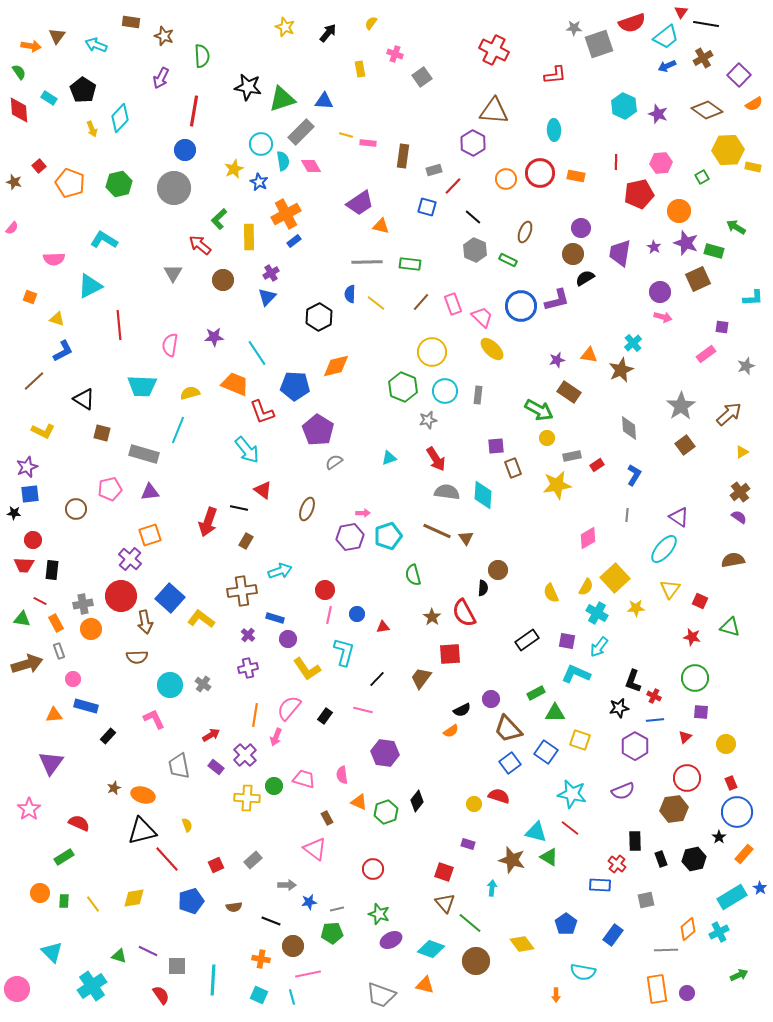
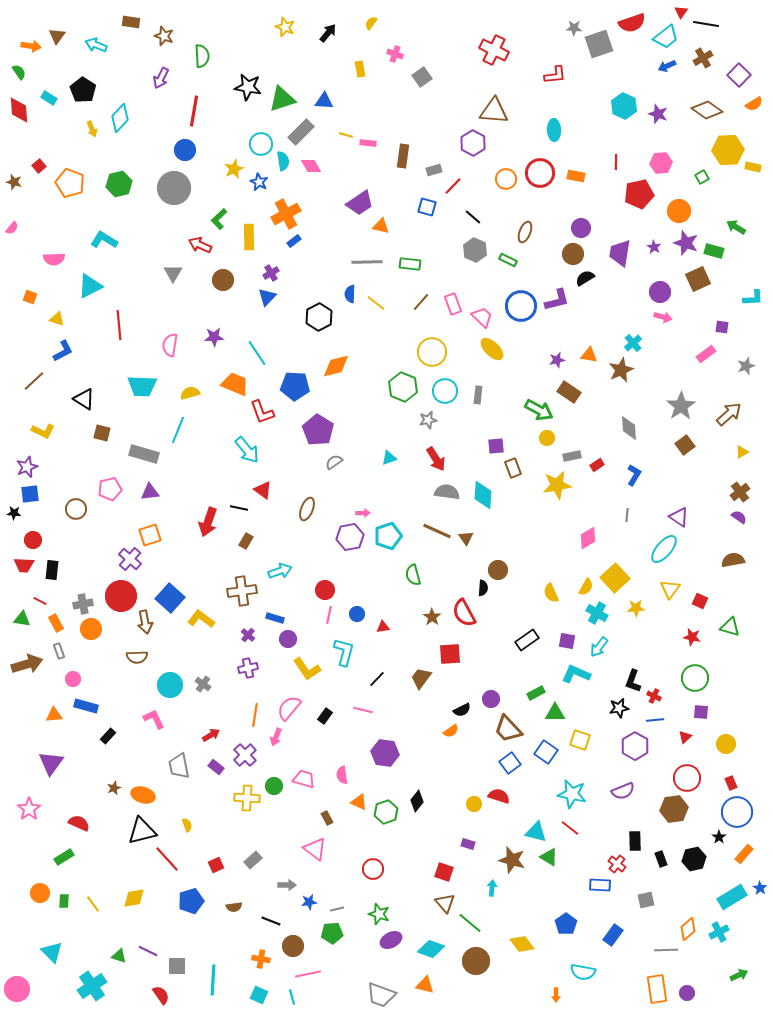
red arrow at (200, 245): rotated 15 degrees counterclockwise
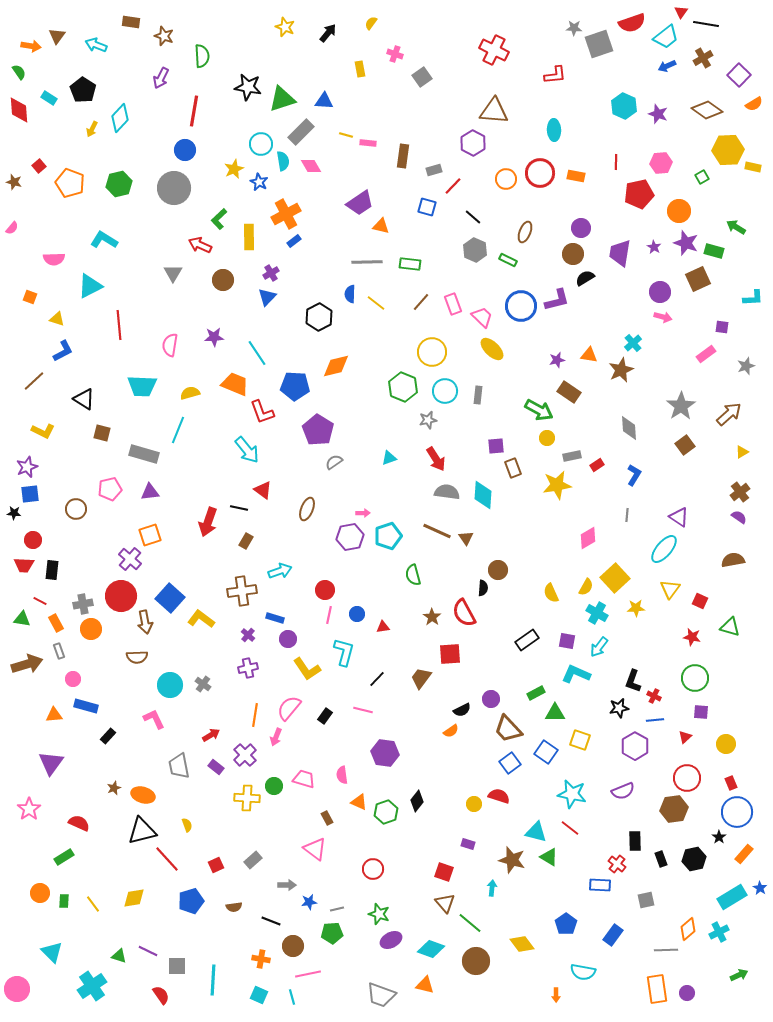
yellow arrow at (92, 129): rotated 49 degrees clockwise
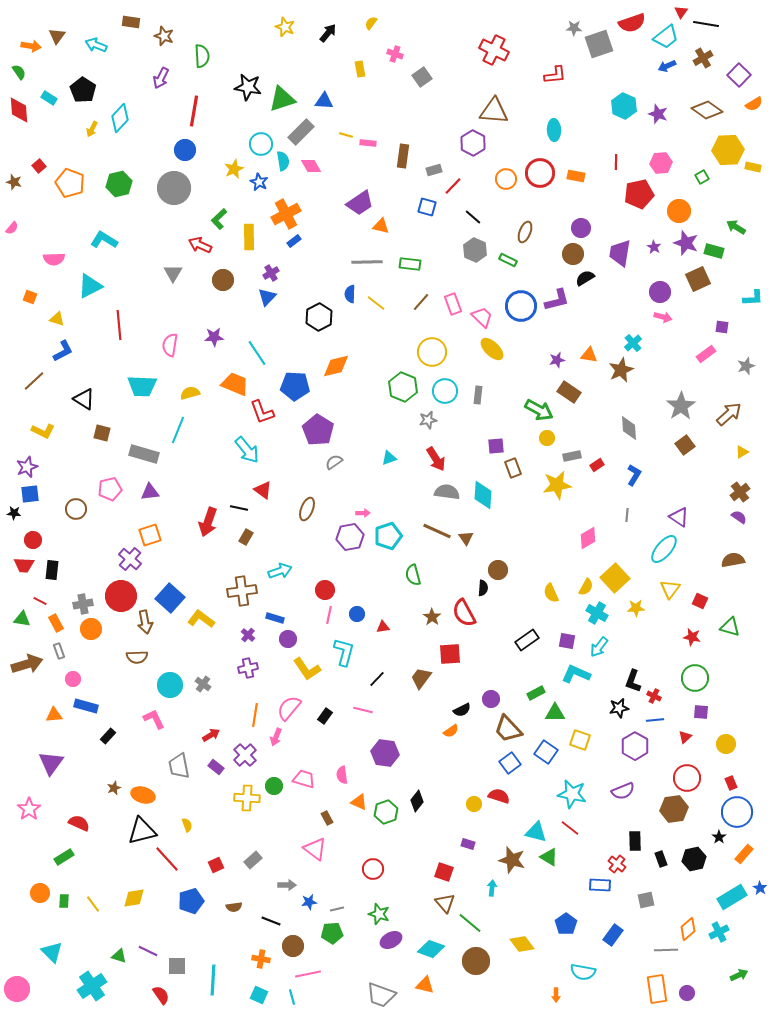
brown rectangle at (246, 541): moved 4 px up
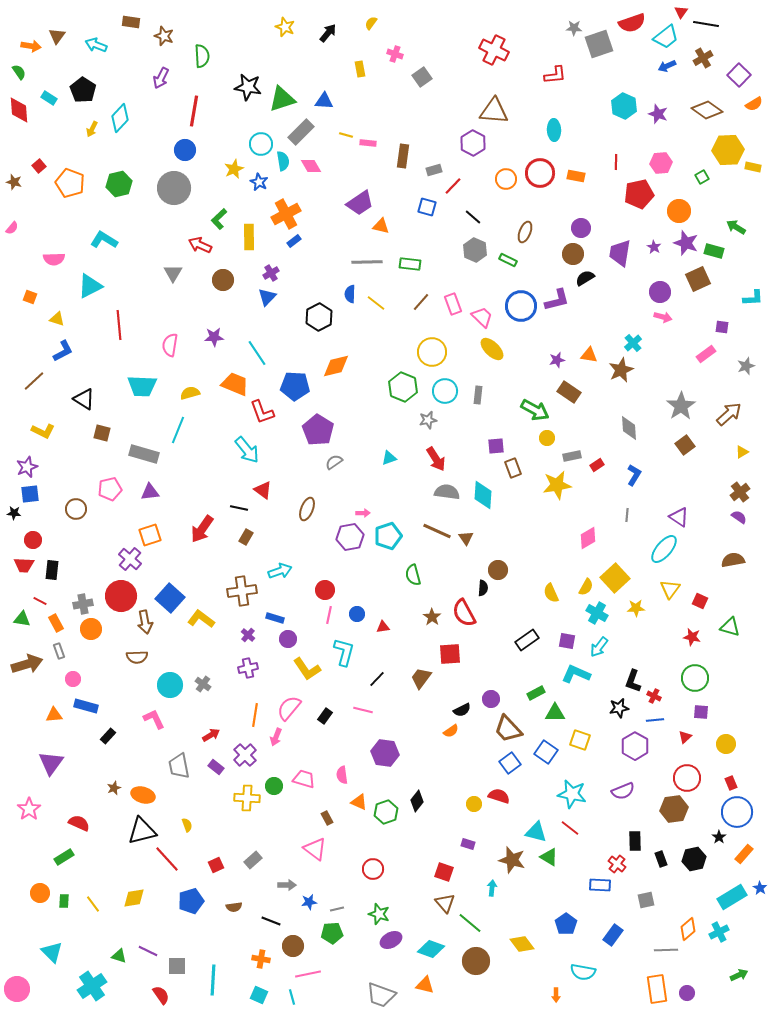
green arrow at (539, 410): moved 4 px left
red arrow at (208, 522): moved 6 px left, 7 px down; rotated 16 degrees clockwise
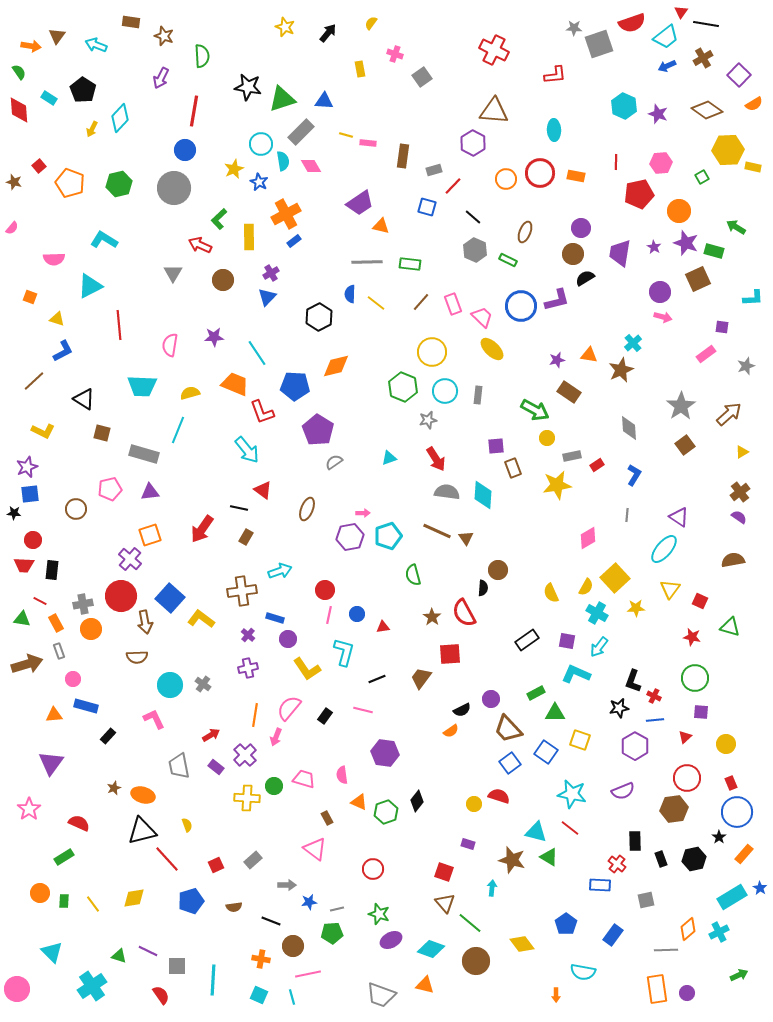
black line at (377, 679): rotated 24 degrees clockwise
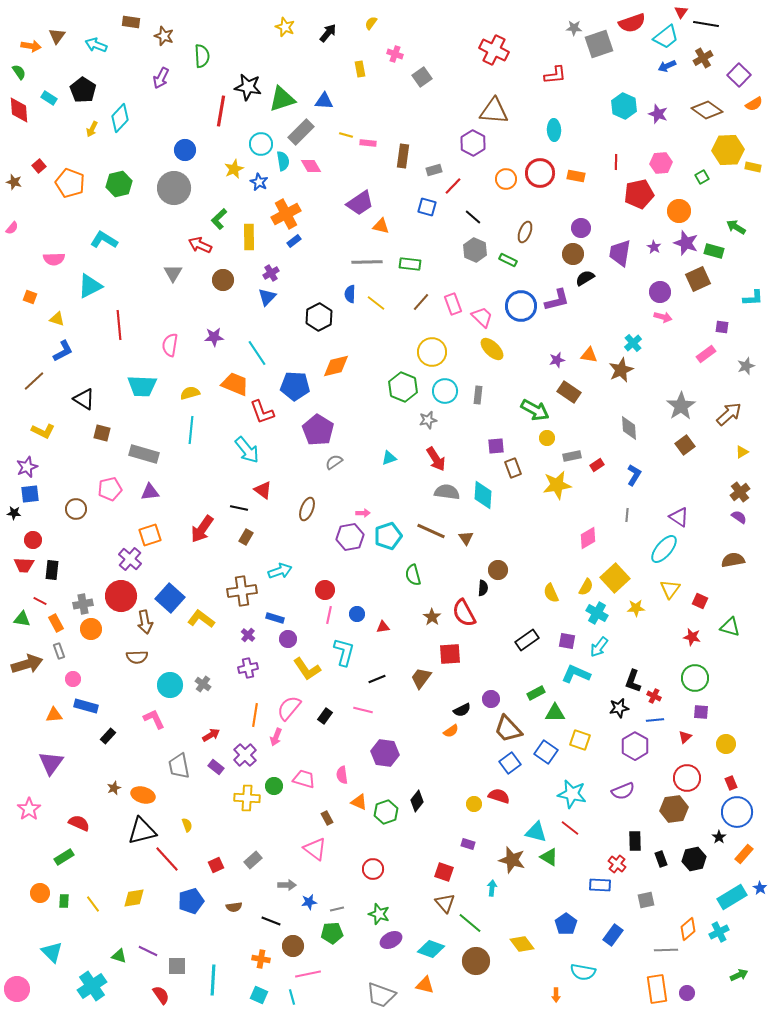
red line at (194, 111): moved 27 px right
cyan line at (178, 430): moved 13 px right; rotated 16 degrees counterclockwise
brown line at (437, 531): moved 6 px left
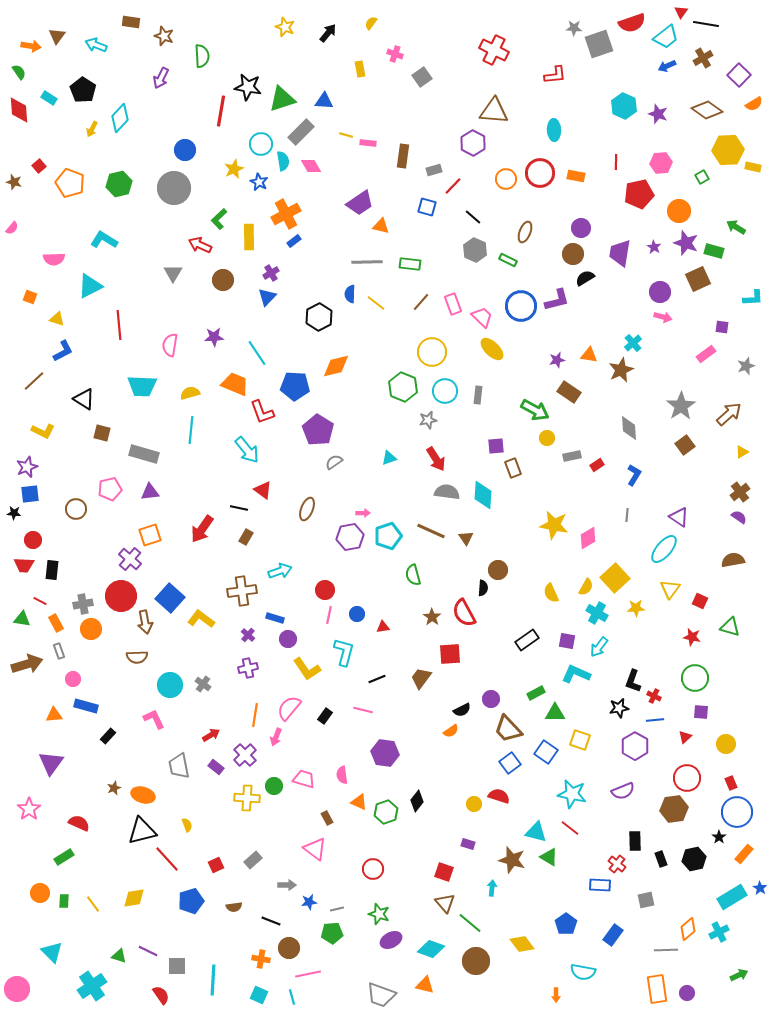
yellow star at (557, 485): moved 3 px left, 40 px down; rotated 20 degrees clockwise
brown circle at (293, 946): moved 4 px left, 2 px down
